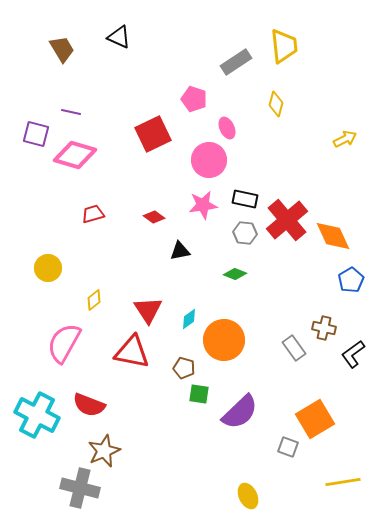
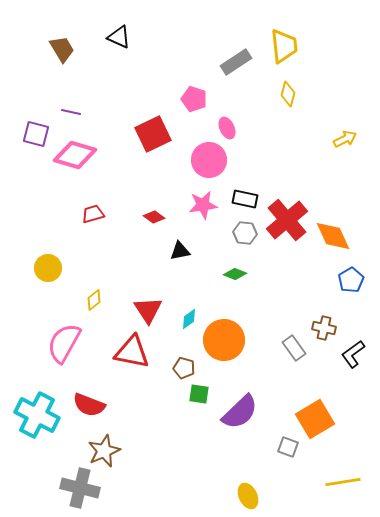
yellow diamond at (276, 104): moved 12 px right, 10 px up
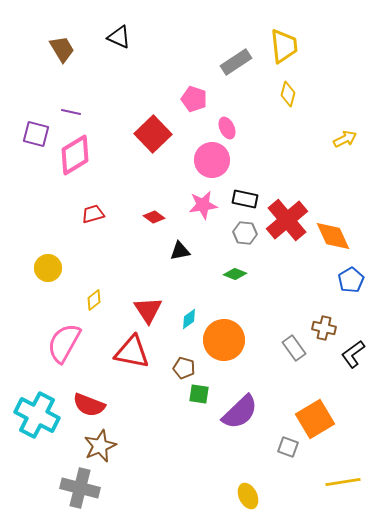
red square at (153, 134): rotated 18 degrees counterclockwise
pink diamond at (75, 155): rotated 48 degrees counterclockwise
pink circle at (209, 160): moved 3 px right
brown star at (104, 451): moved 4 px left, 5 px up
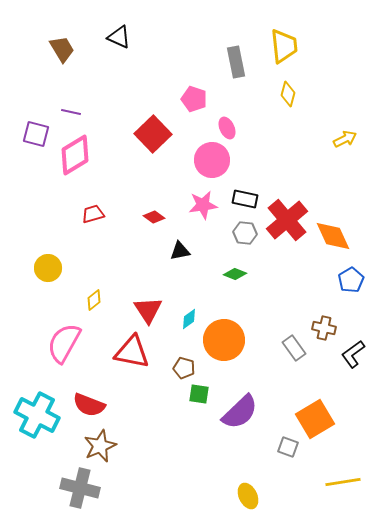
gray rectangle at (236, 62): rotated 68 degrees counterclockwise
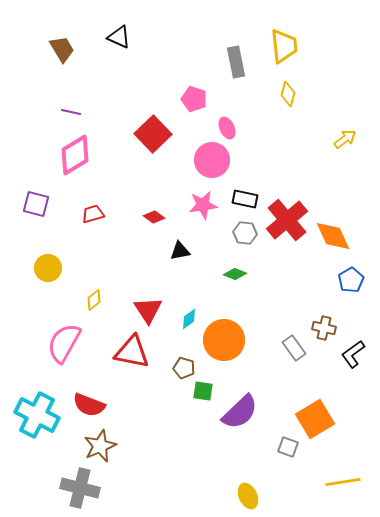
purple square at (36, 134): moved 70 px down
yellow arrow at (345, 139): rotated 10 degrees counterclockwise
green square at (199, 394): moved 4 px right, 3 px up
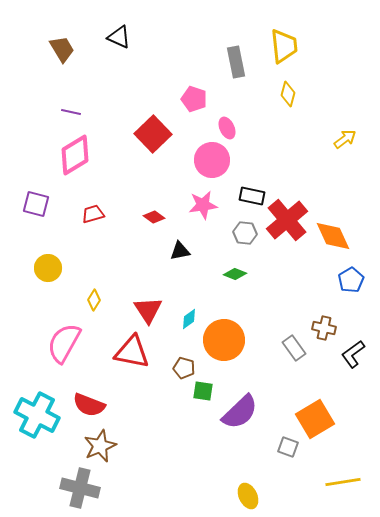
black rectangle at (245, 199): moved 7 px right, 3 px up
yellow diamond at (94, 300): rotated 20 degrees counterclockwise
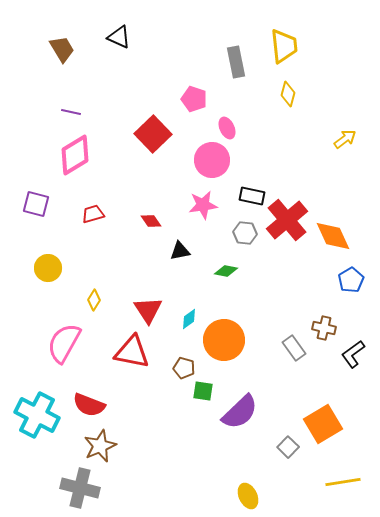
red diamond at (154, 217): moved 3 px left, 4 px down; rotated 20 degrees clockwise
green diamond at (235, 274): moved 9 px left, 3 px up; rotated 10 degrees counterclockwise
orange square at (315, 419): moved 8 px right, 5 px down
gray square at (288, 447): rotated 25 degrees clockwise
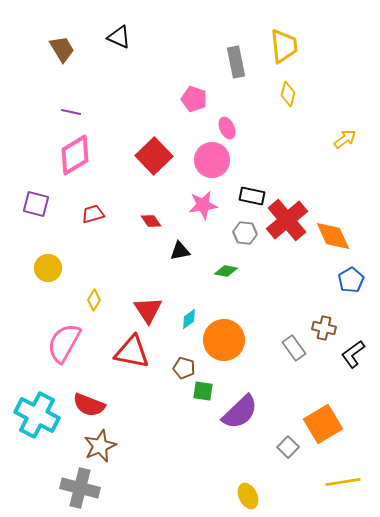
red square at (153, 134): moved 1 px right, 22 px down
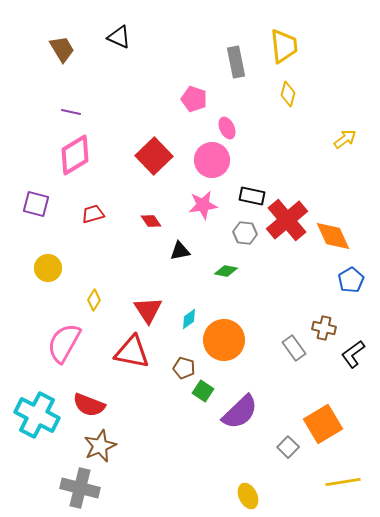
green square at (203, 391): rotated 25 degrees clockwise
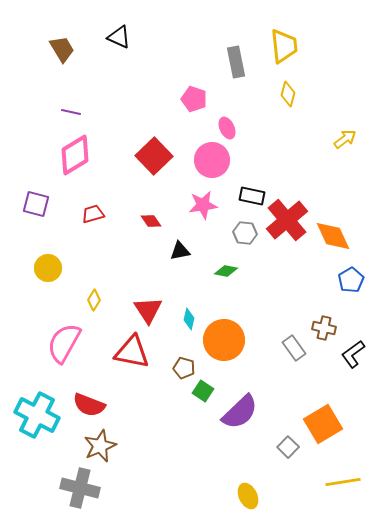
cyan diamond at (189, 319): rotated 40 degrees counterclockwise
